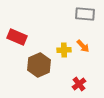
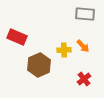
red cross: moved 5 px right, 5 px up
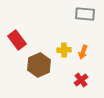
red rectangle: moved 3 px down; rotated 30 degrees clockwise
orange arrow: moved 6 px down; rotated 64 degrees clockwise
red cross: moved 3 px left, 1 px down
